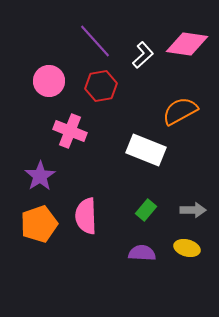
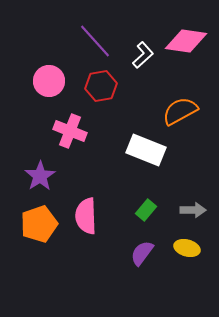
pink diamond: moved 1 px left, 3 px up
purple semicircle: rotated 56 degrees counterclockwise
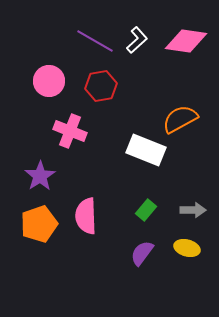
purple line: rotated 18 degrees counterclockwise
white L-shape: moved 6 px left, 15 px up
orange semicircle: moved 8 px down
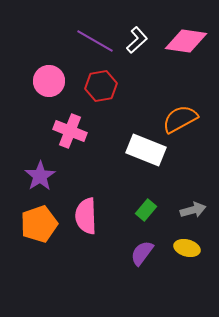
gray arrow: rotated 15 degrees counterclockwise
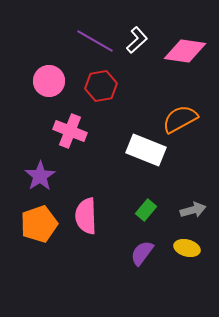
pink diamond: moved 1 px left, 10 px down
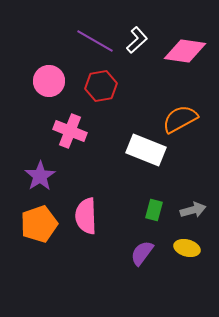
green rectangle: moved 8 px right; rotated 25 degrees counterclockwise
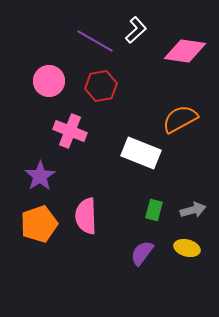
white L-shape: moved 1 px left, 10 px up
white rectangle: moved 5 px left, 3 px down
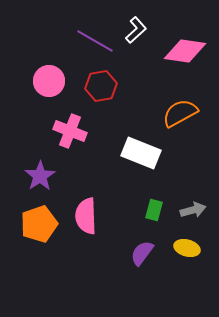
orange semicircle: moved 6 px up
